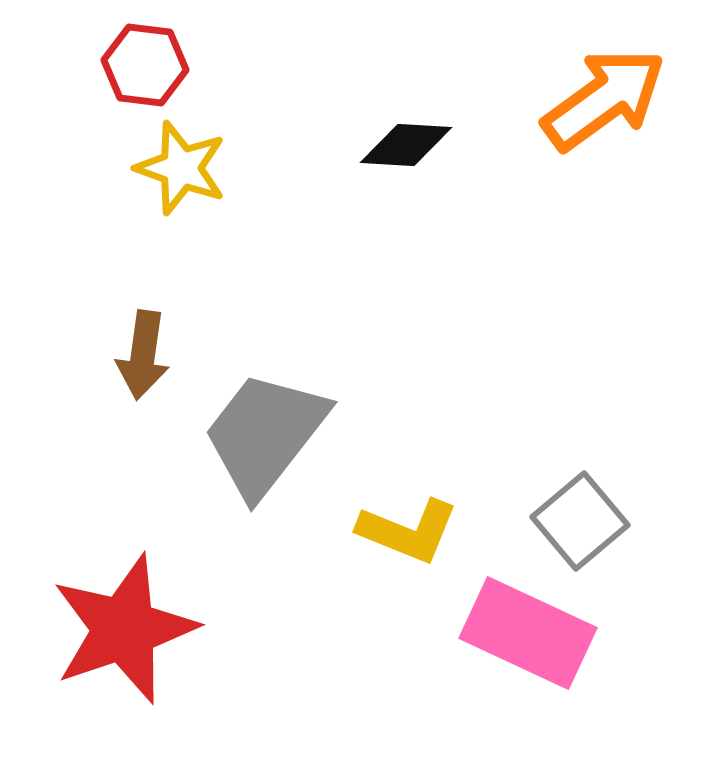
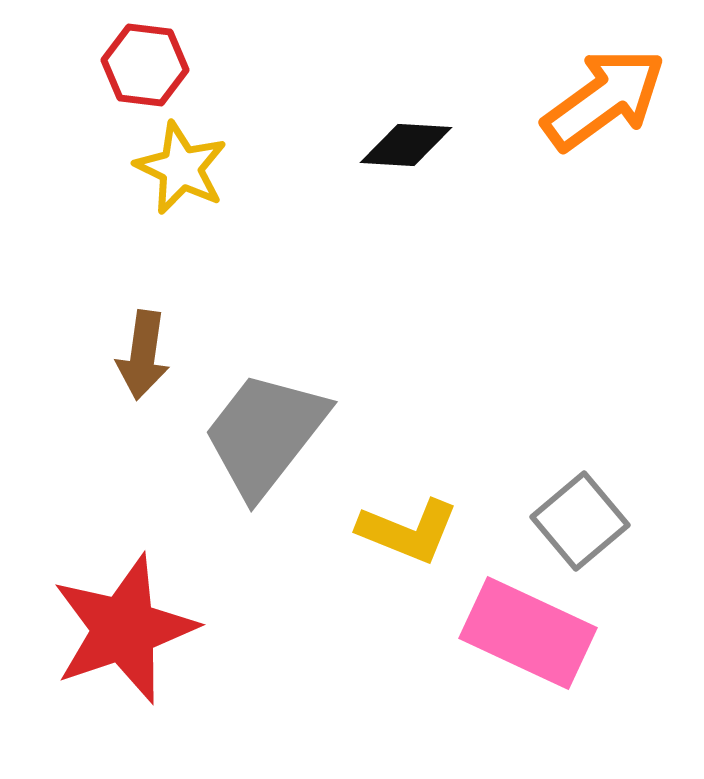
yellow star: rotated 6 degrees clockwise
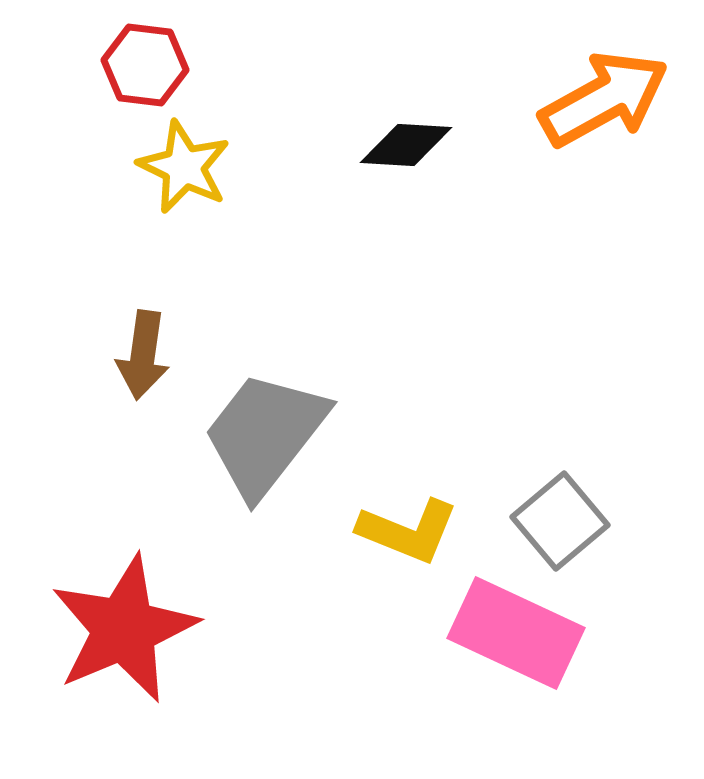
orange arrow: rotated 7 degrees clockwise
yellow star: moved 3 px right, 1 px up
gray square: moved 20 px left
red star: rotated 4 degrees counterclockwise
pink rectangle: moved 12 px left
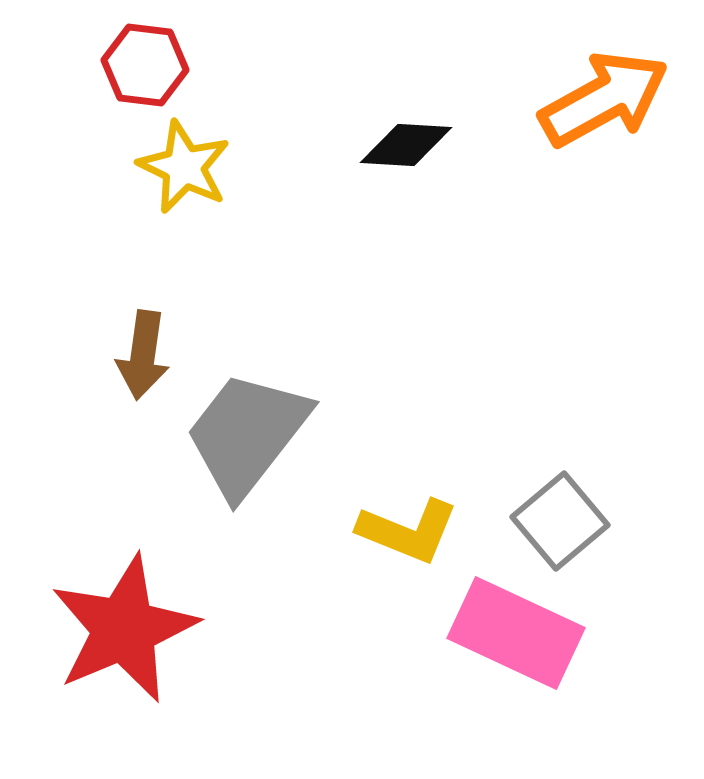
gray trapezoid: moved 18 px left
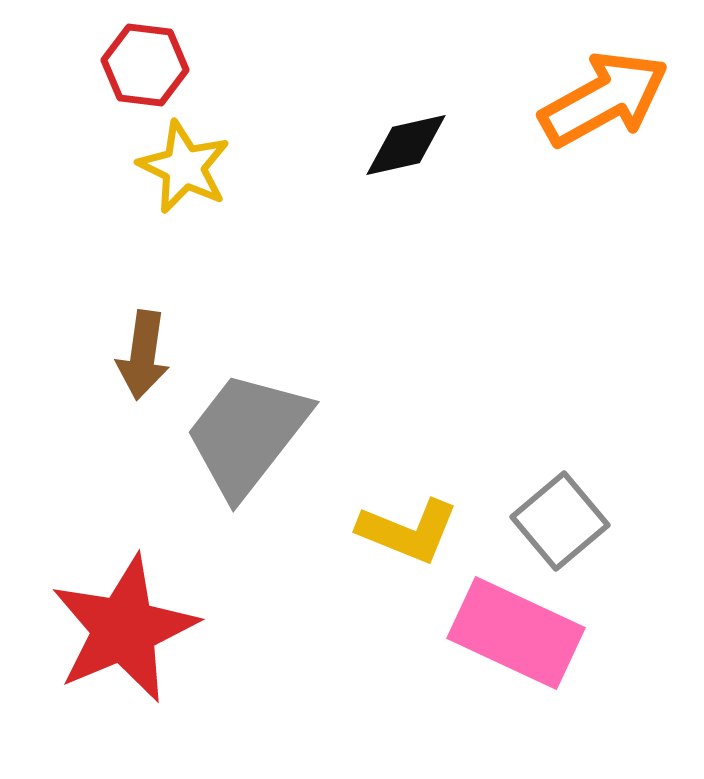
black diamond: rotated 16 degrees counterclockwise
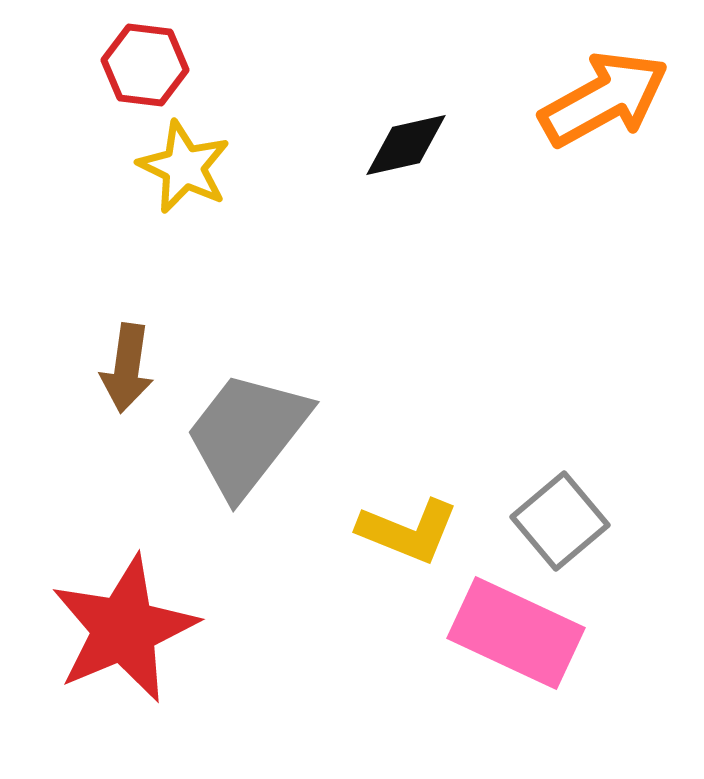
brown arrow: moved 16 px left, 13 px down
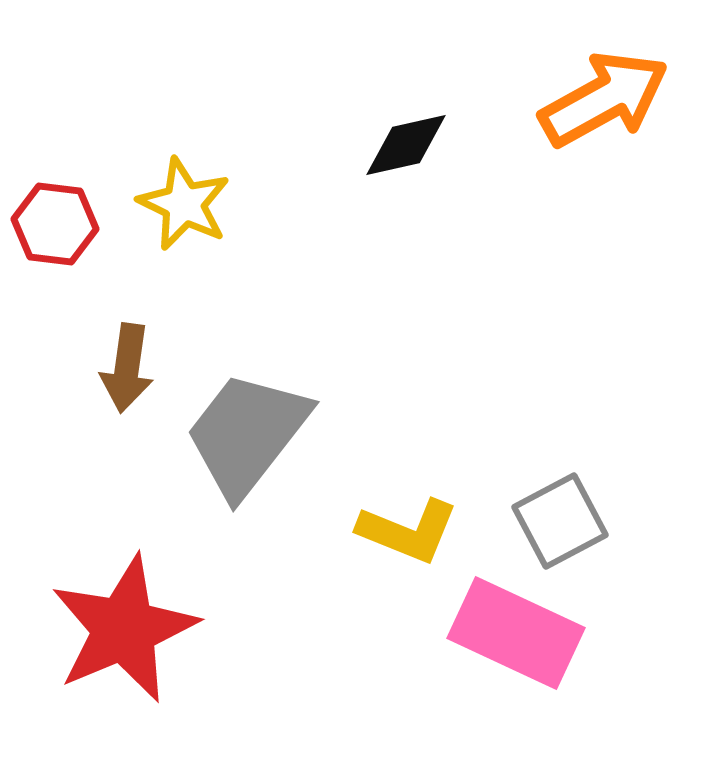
red hexagon: moved 90 px left, 159 px down
yellow star: moved 37 px down
gray square: rotated 12 degrees clockwise
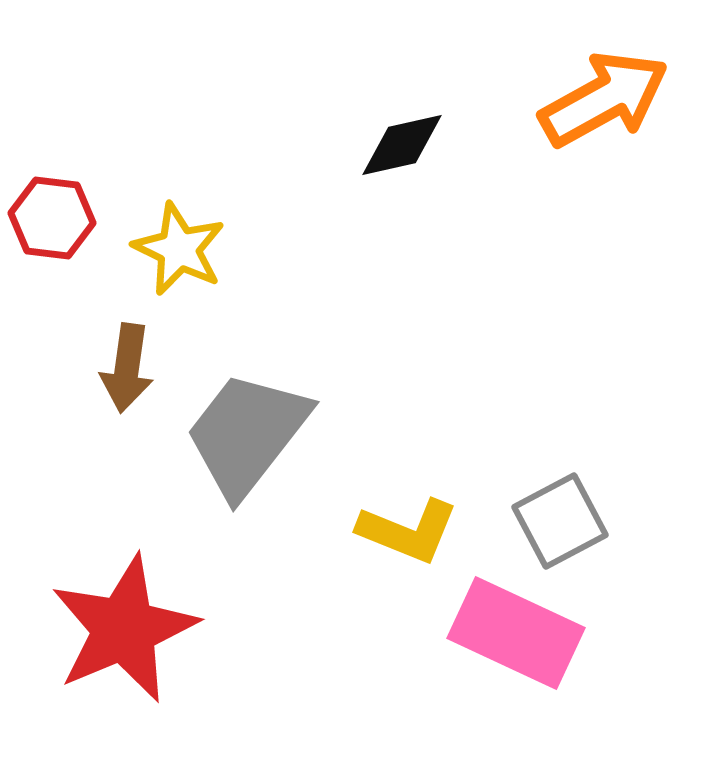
black diamond: moved 4 px left
yellow star: moved 5 px left, 45 px down
red hexagon: moved 3 px left, 6 px up
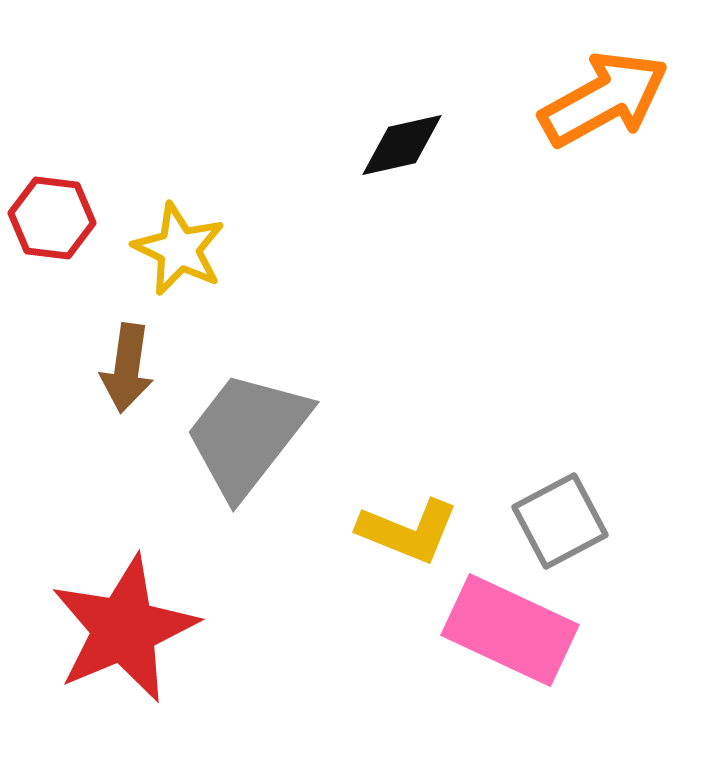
pink rectangle: moved 6 px left, 3 px up
